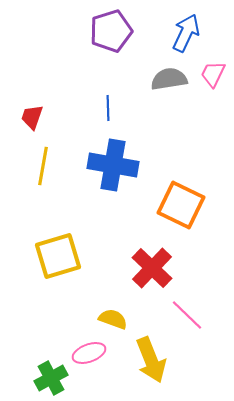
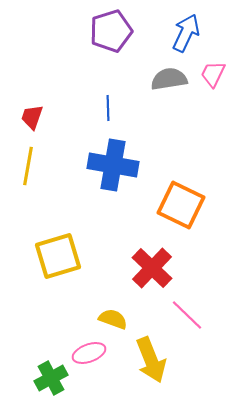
yellow line: moved 15 px left
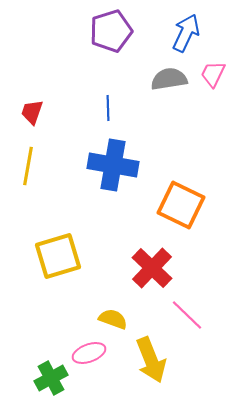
red trapezoid: moved 5 px up
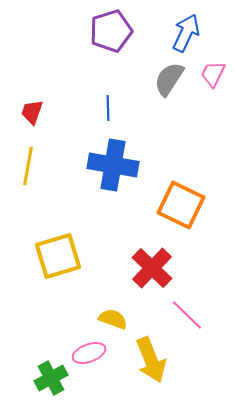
gray semicircle: rotated 48 degrees counterclockwise
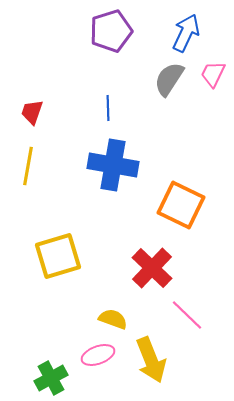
pink ellipse: moved 9 px right, 2 px down
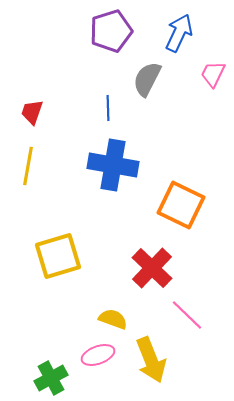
blue arrow: moved 7 px left
gray semicircle: moved 22 px left; rotated 6 degrees counterclockwise
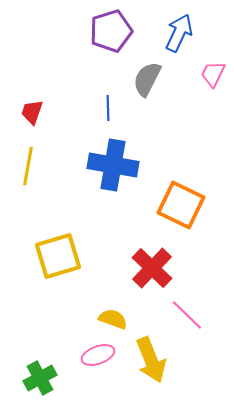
green cross: moved 11 px left
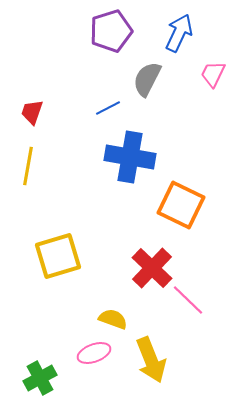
blue line: rotated 65 degrees clockwise
blue cross: moved 17 px right, 8 px up
pink line: moved 1 px right, 15 px up
pink ellipse: moved 4 px left, 2 px up
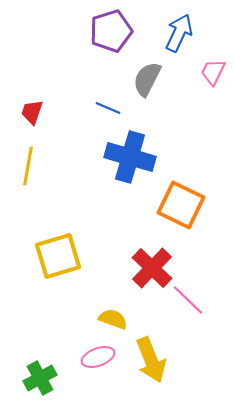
pink trapezoid: moved 2 px up
blue line: rotated 50 degrees clockwise
blue cross: rotated 6 degrees clockwise
pink ellipse: moved 4 px right, 4 px down
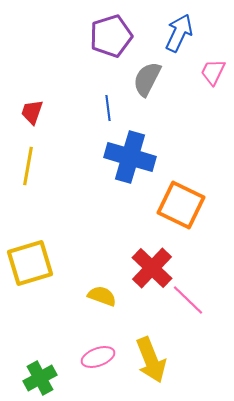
purple pentagon: moved 5 px down
blue line: rotated 60 degrees clockwise
yellow square: moved 28 px left, 7 px down
yellow semicircle: moved 11 px left, 23 px up
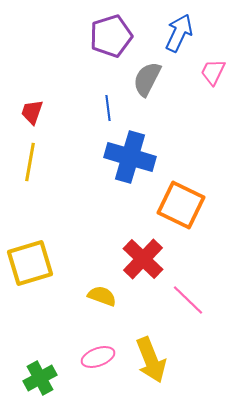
yellow line: moved 2 px right, 4 px up
red cross: moved 9 px left, 9 px up
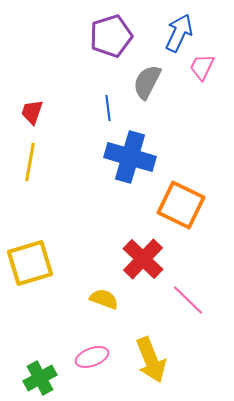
pink trapezoid: moved 11 px left, 5 px up
gray semicircle: moved 3 px down
yellow semicircle: moved 2 px right, 3 px down
pink ellipse: moved 6 px left
